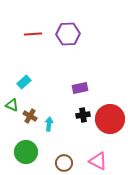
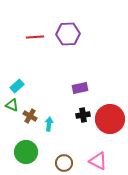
red line: moved 2 px right, 3 px down
cyan rectangle: moved 7 px left, 4 px down
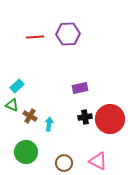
black cross: moved 2 px right, 2 px down
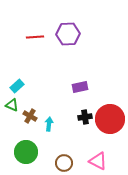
purple rectangle: moved 1 px up
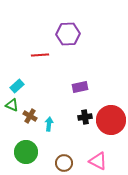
red line: moved 5 px right, 18 px down
red circle: moved 1 px right, 1 px down
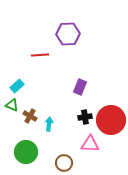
purple rectangle: rotated 56 degrees counterclockwise
pink triangle: moved 8 px left, 17 px up; rotated 24 degrees counterclockwise
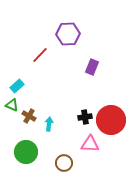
red line: rotated 42 degrees counterclockwise
purple rectangle: moved 12 px right, 20 px up
brown cross: moved 1 px left
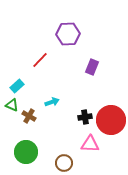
red line: moved 5 px down
cyan arrow: moved 3 px right, 22 px up; rotated 64 degrees clockwise
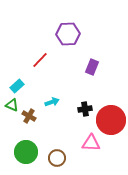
black cross: moved 8 px up
pink triangle: moved 1 px right, 1 px up
brown circle: moved 7 px left, 5 px up
